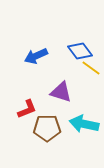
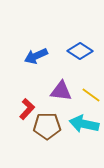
blue diamond: rotated 20 degrees counterclockwise
yellow line: moved 27 px down
purple triangle: moved 1 px up; rotated 10 degrees counterclockwise
red L-shape: rotated 25 degrees counterclockwise
brown pentagon: moved 2 px up
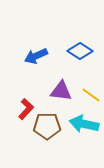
red L-shape: moved 1 px left
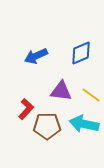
blue diamond: moved 1 px right, 2 px down; rotated 55 degrees counterclockwise
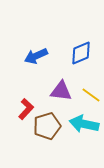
brown pentagon: rotated 16 degrees counterclockwise
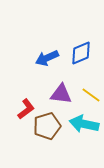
blue arrow: moved 11 px right, 2 px down
purple triangle: moved 3 px down
red L-shape: rotated 10 degrees clockwise
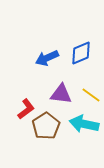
brown pentagon: moved 1 px left; rotated 16 degrees counterclockwise
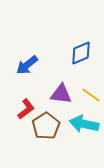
blue arrow: moved 20 px left, 7 px down; rotated 15 degrees counterclockwise
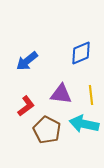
blue arrow: moved 4 px up
yellow line: rotated 48 degrees clockwise
red L-shape: moved 3 px up
brown pentagon: moved 1 px right, 4 px down; rotated 12 degrees counterclockwise
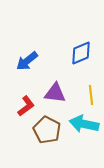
purple triangle: moved 6 px left, 1 px up
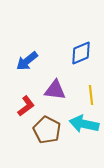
purple triangle: moved 3 px up
